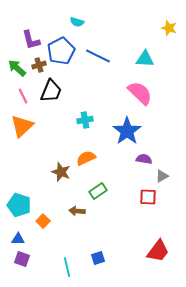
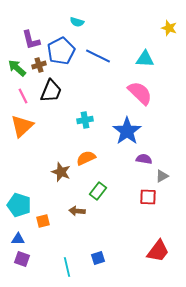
green rectangle: rotated 18 degrees counterclockwise
orange square: rotated 32 degrees clockwise
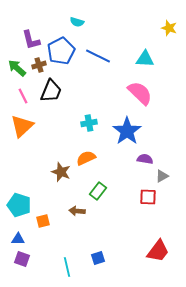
cyan cross: moved 4 px right, 3 px down
purple semicircle: moved 1 px right
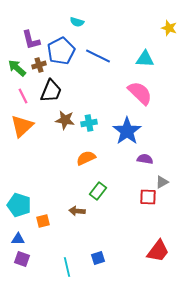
brown star: moved 4 px right, 52 px up; rotated 12 degrees counterclockwise
gray triangle: moved 6 px down
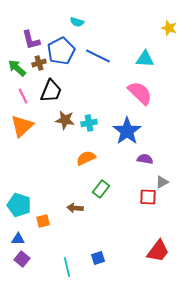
brown cross: moved 2 px up
green rectangle: moved 3 px right, 2 px up
brown arrow: moved 2 px left, 3 px up
purple square: rotated 21 degrees clockwise
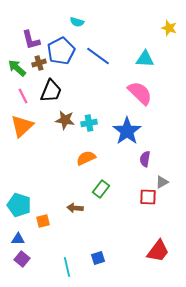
blue line: rotated 10 degrees clockwise
purple semicircle: rotated 91 degrees counterclockwise
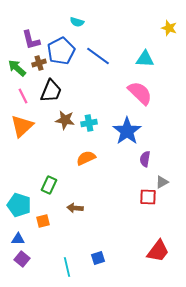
green rectangle: moved 52 px left, 4 px up; rotated 12 degrees counterclockwise
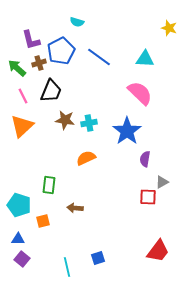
blue line: moved 1 px right, 1 px down
green rectangle: rotated 18 degrees counterclockwise
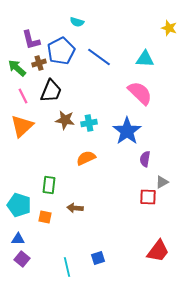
orange square: moved 2 px right, 4 px up; rotated 24 degrees clockwise
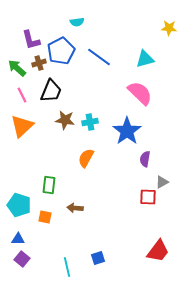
cyan semicircle: rotated 24 degrees counterclockwise
yellow star: rotated 14 degrees counterclockwise
cyan triangle: rotated 18 degrees counterclockwise
pink line: moved 1 px left, 1 px up
cyan cross: moved 1 px right, 1 px up
orange semicircle: rotated 36 degrees counterclockwise
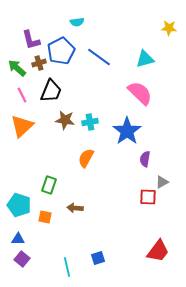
green rectangle: rotated 12 degrees clockwise
